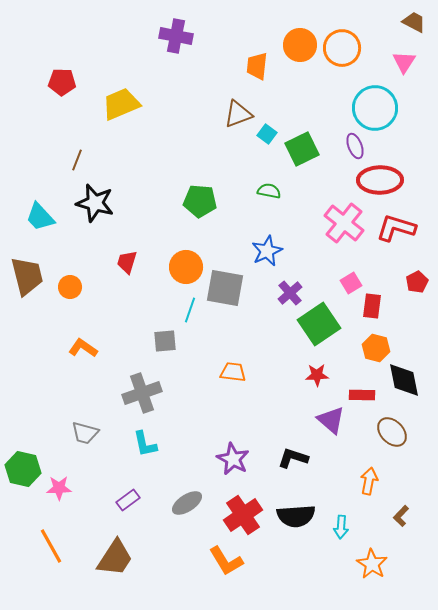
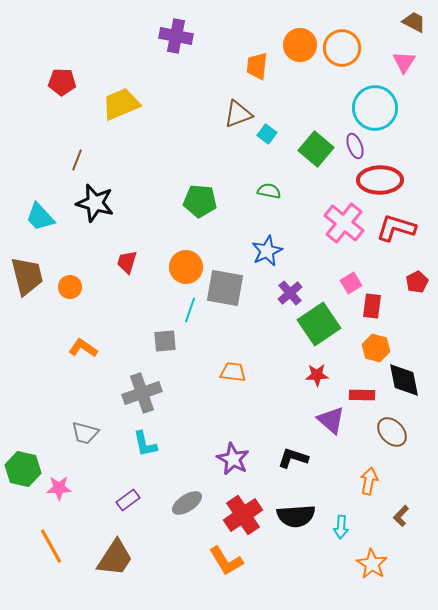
green square at (302, 149): moved 14 px right; rotated 24 degrees counterclockwise
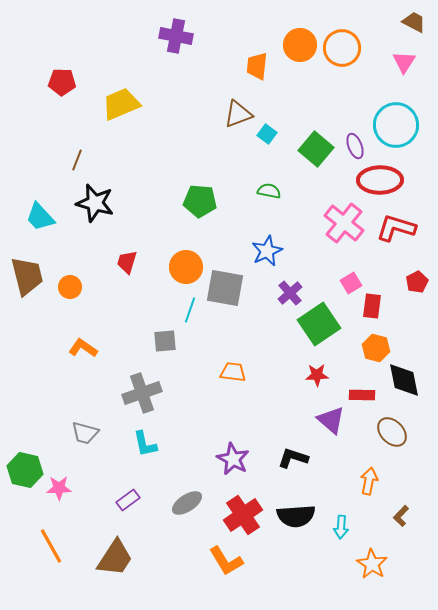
cyan circle at (375, 108): moved 21 px right, 17 px down
green hexagon at (23, 469): moved 2 px right, 1 px down
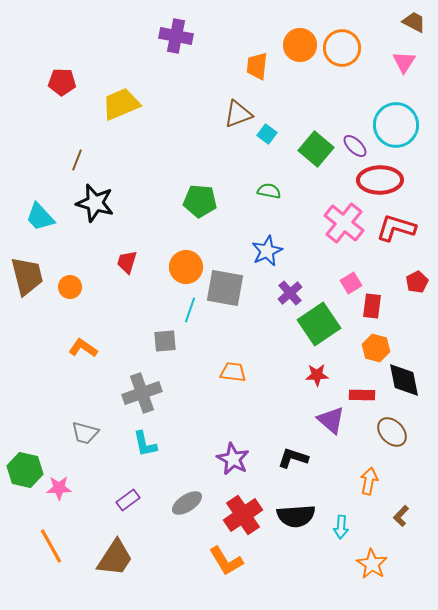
purple ellipse at (355, 146): rotated 25 degrees counterclockwise
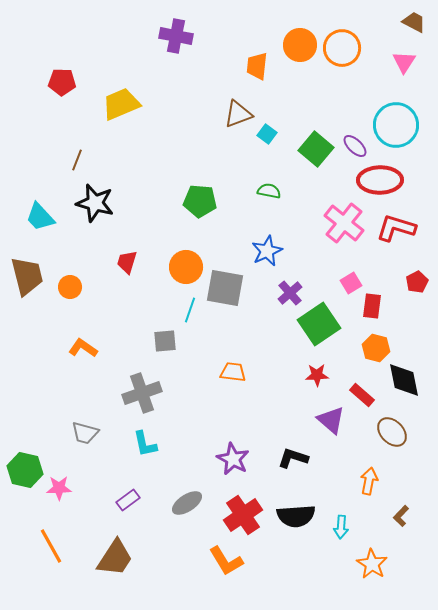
red rectangle at (362, 395): rotated 40 degrees clockwise
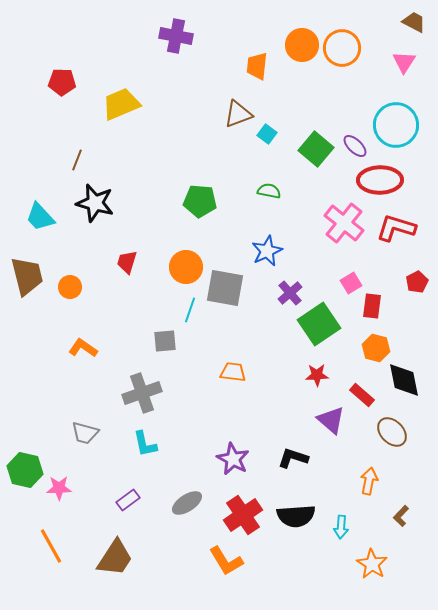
orange circle at (300, 45): moved 2 px right
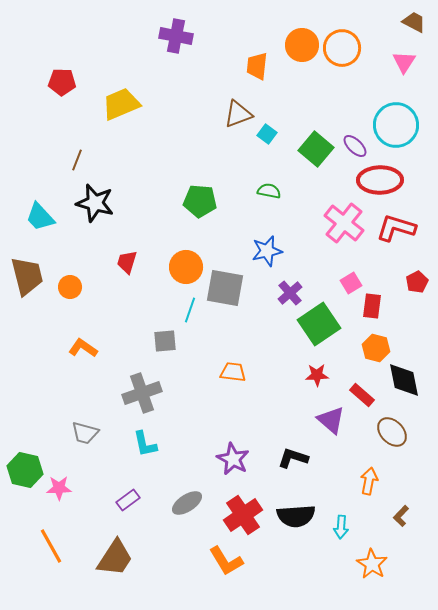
blue star at (267, 251): rotated 12 degrees clockwise
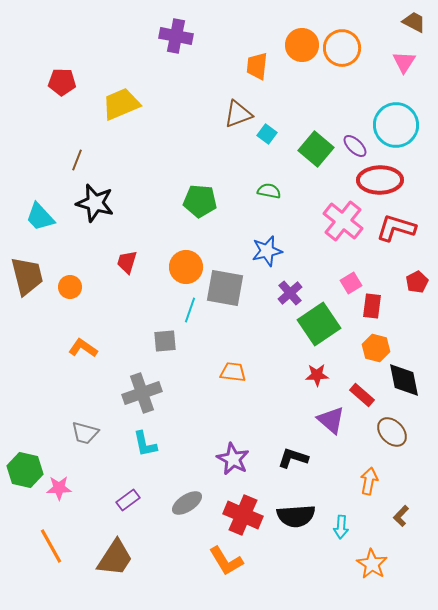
pink cross at (344, 223): moved 1 px left, 2 px up
red cross at (243, 515): rotated 33 degrees counterclockwise
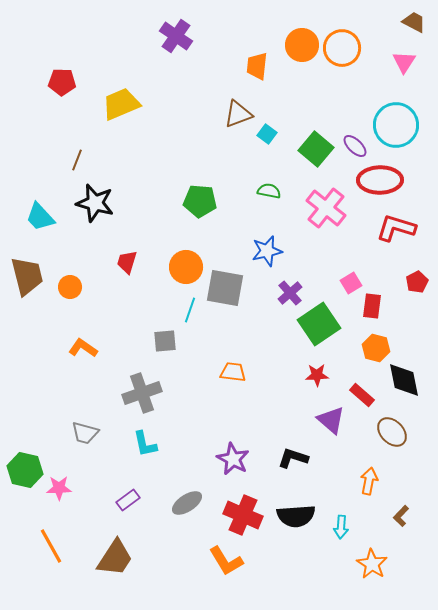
purple cross at (176, 36): rotated 24 degrees clockwise
pink cross at (343, 221): moved 17 px left, 13 px up
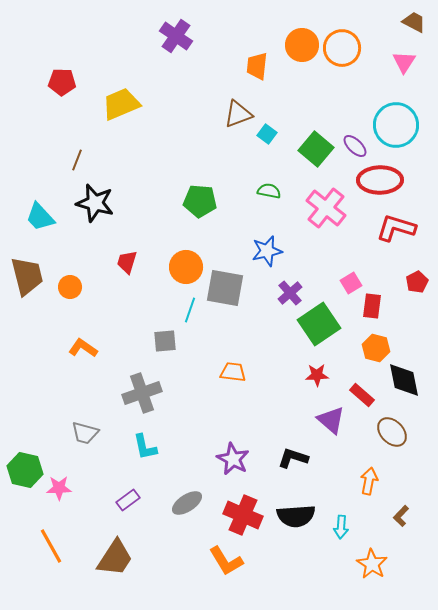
cyan L-shape at (145, 444): moved 3 px down
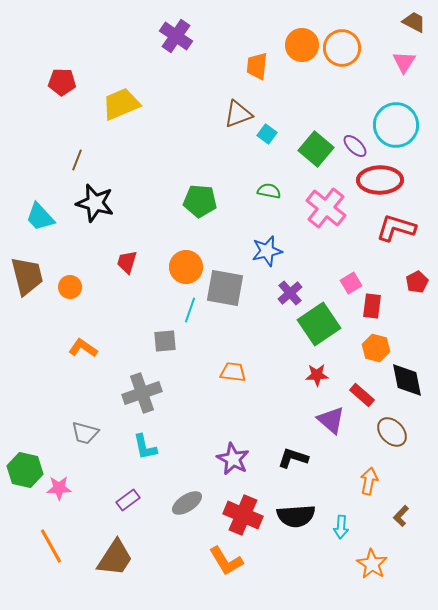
black diamond at (404, 380): moved 3 px right
